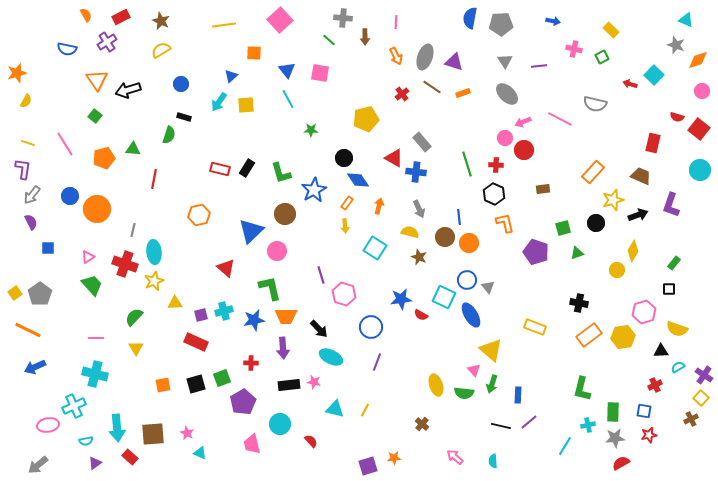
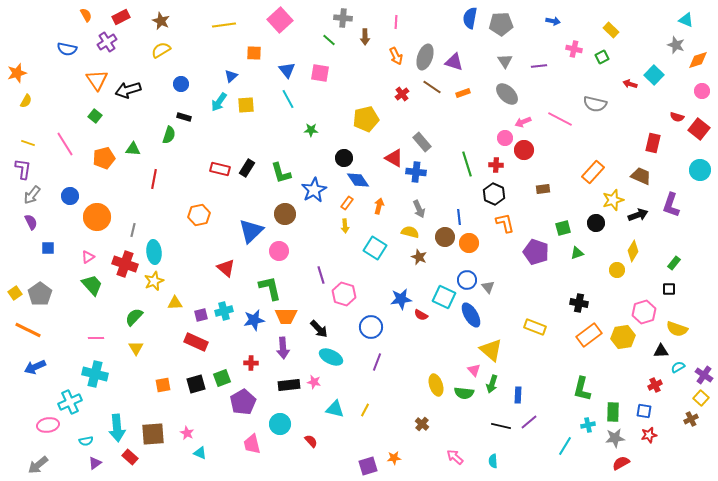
orange circle at (97, 209): moved 8 px down
pink circle at (277, 251): moved 2 px right
cyan cross at (74, 406): moved 4 px left, 4 px up
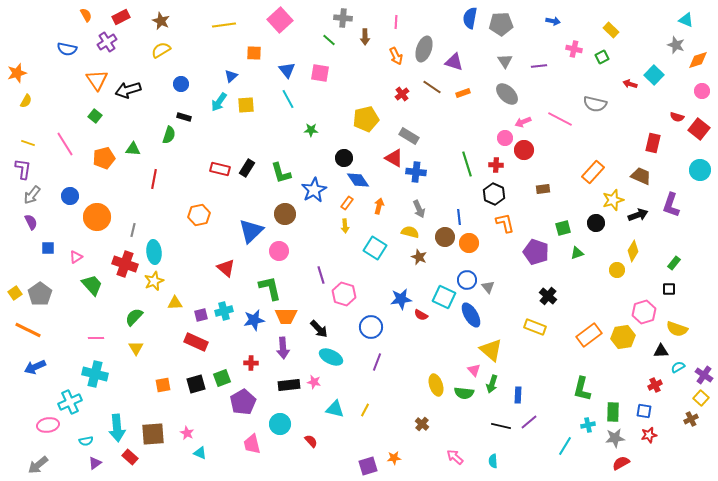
gray ellipse at (425, 57): moved 1 px left, 8 px up
gray rectangle at (422, 142): moved 13 px left, 6 px up; rotated 18 degrees counterclockwise
pink triangle at (88, 257): moved 12 px left
black cross at (579, 303): moved 31 px left, 7 px up; rotated 30 degrees clockwise
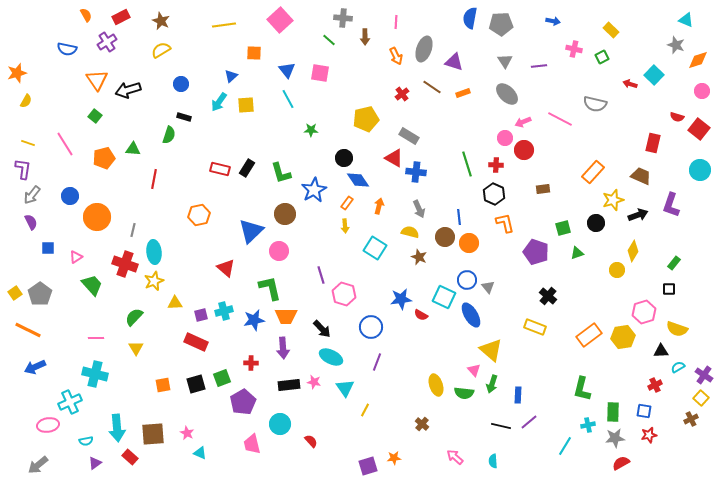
black arrow at (319, 329): moved 3 px right
cyan triangle at (335, 409): moved 10 px right, 21 px up; rotated 42 degrees clockwise
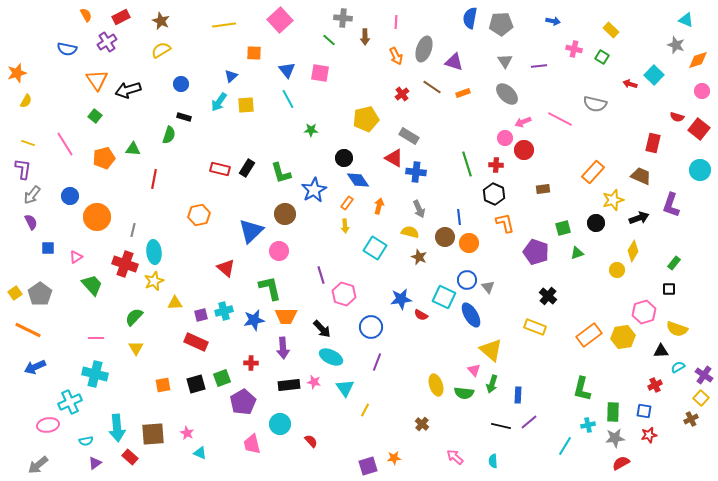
green square at (602, 57): rotated 32 degrees counterclockwise
black arrow at (638, 215): moved 1 px right, 3 px down
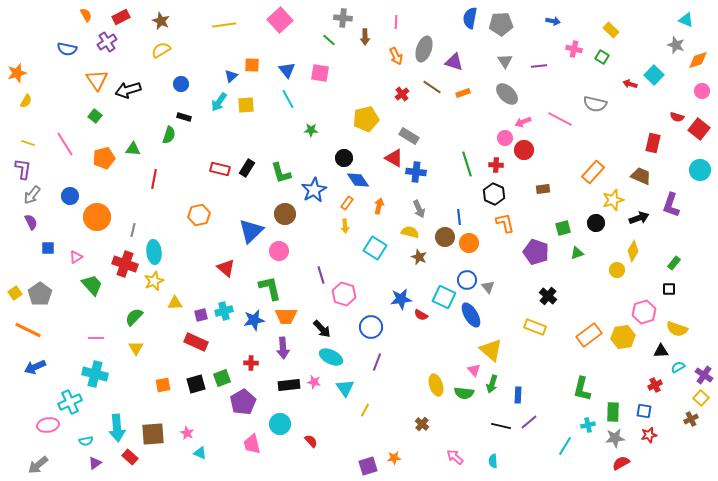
orange square at (254, 53): moved 2 px left, 12 px down
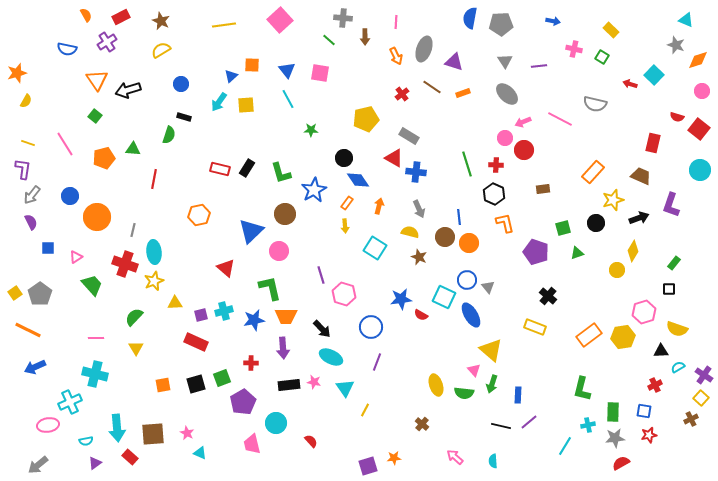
cyan circle at (280, 424): moved 4 px left, 1 px up
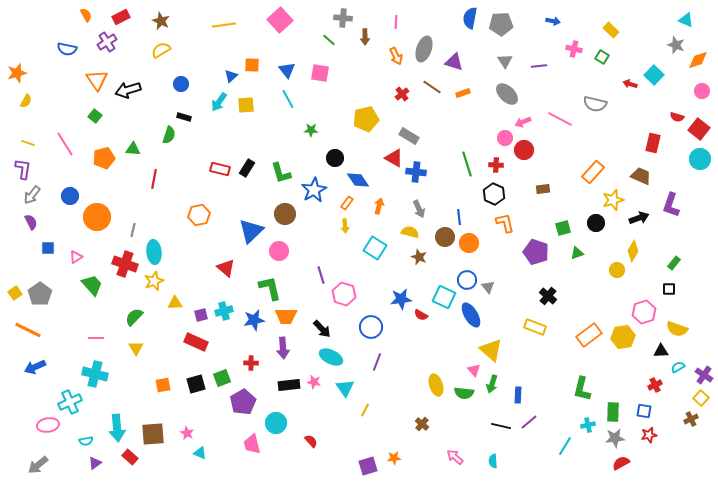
black circle at (344, 158): moved 9 px left
cyan circle at (700, 170): moved 11 px up
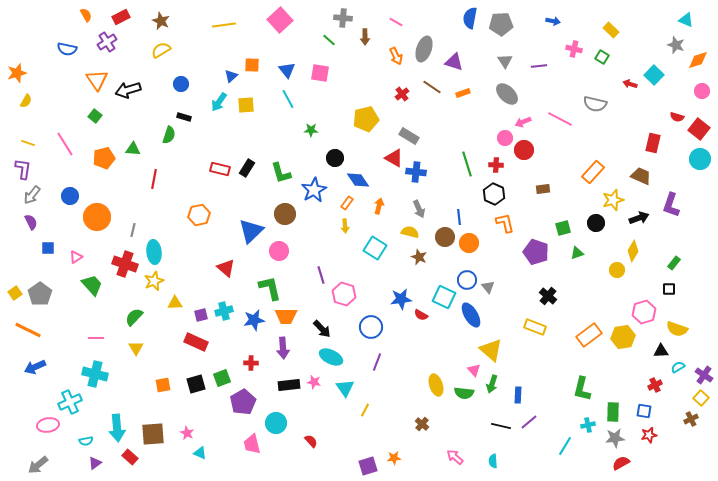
pink line at (396, 22): rotated 64 degrees counterclockwise
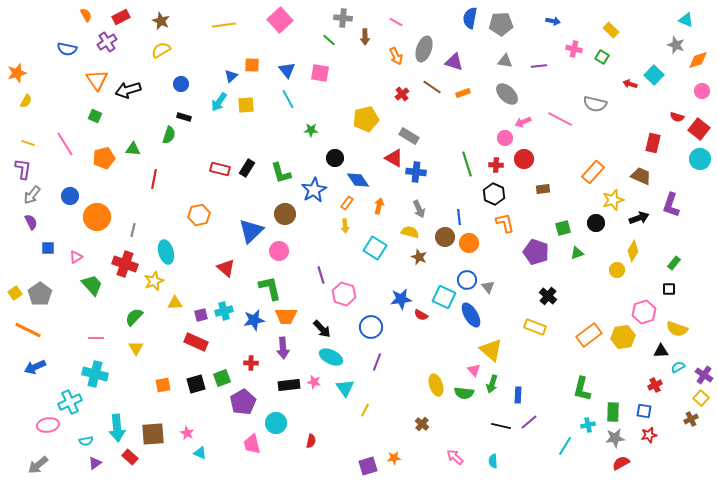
gray triangle at (505, 61): rotated 49 degrees counterclockwise
green square at (95, 116): rotated 16 degrees counterclockwise
red circle at (524, 150): moved 9 px down
cyan ellipse at (154, 252): moved 12 px right; rotated 10 degrees counterclockwise
red semicircle at (311, 441): rotated 56 degrees clockwise
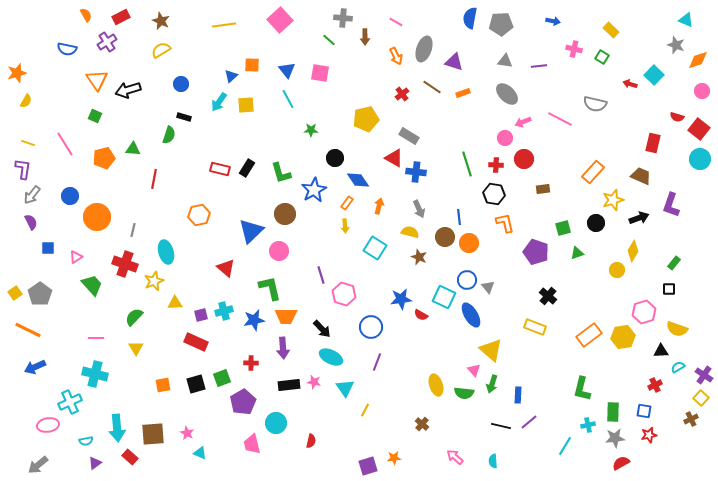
black hexagon at (494, 194): rotated 15 degrees counterclockwise
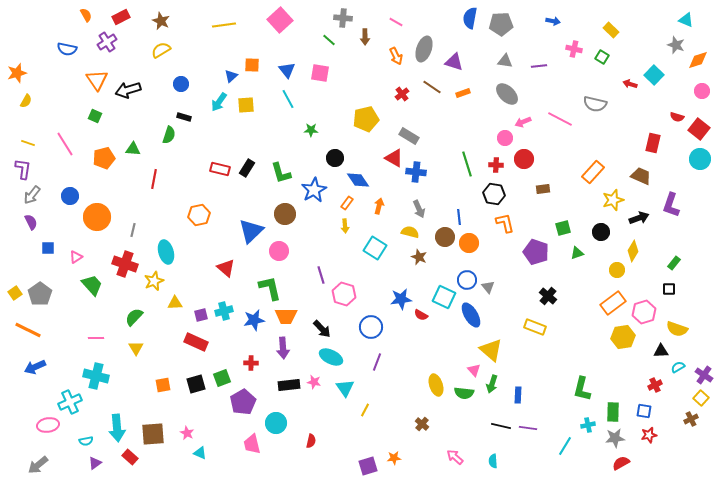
black circle at (596, 223): moved 5 px right, 9 px down
orange rectangle at (589, 335): moved 24 px right, 32 px up
cyan cross at (95, 374): moved 1 px right, 2 px down
purple line at (529, 422): moved 1 px left, 6 px down; rotated 48 degrees clockwise
